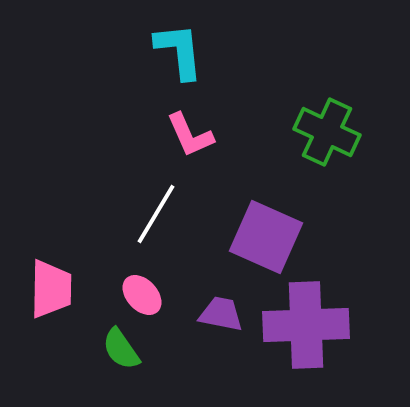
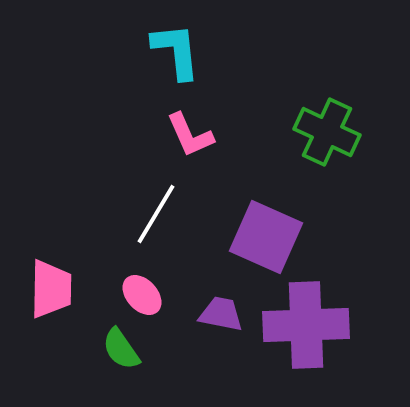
cyan L-shape: moved 3 px left
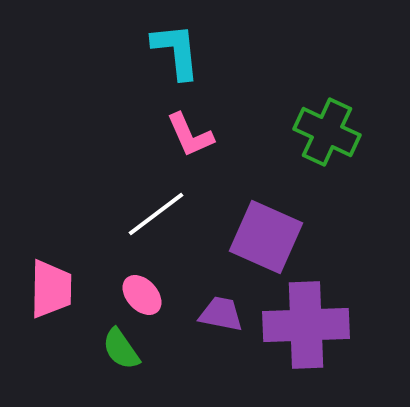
white line: rotated 22 degrees clockwise
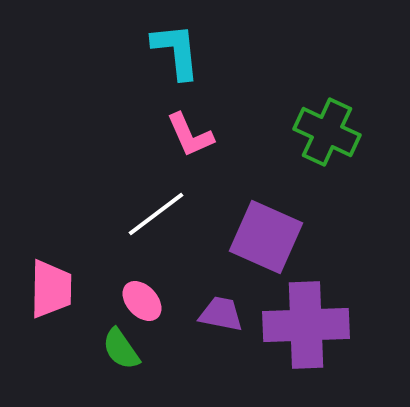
pink ellipse: moved 6 px down
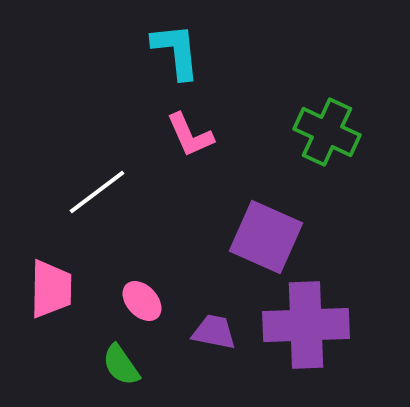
white line: moved 59 px left, 22 px up
purple trapezoid: moved 7 px left, 18 px down
green semicircle: moved 16 px down
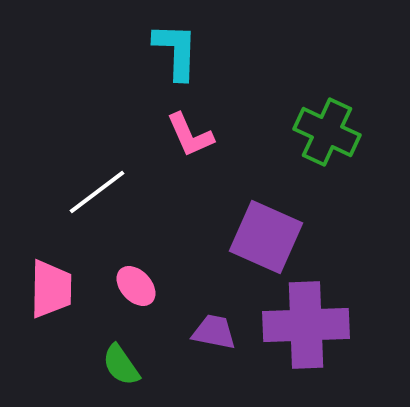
cyan L-shape: rotated 8 degrees clockwise
pink ellipse: moved 6 px left, 15 px up
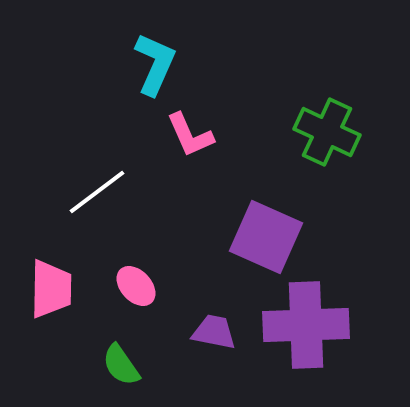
cyan L-shape: moved 21 px left, 13 px down; rotated 22 degrees clockwise
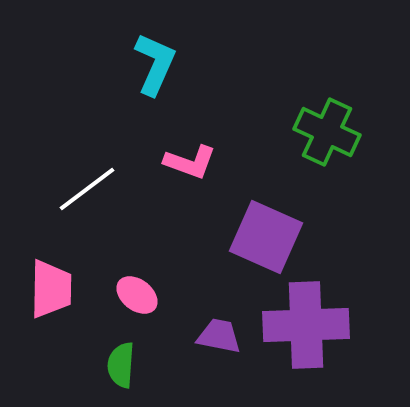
pink L-shape: moved 27 px down; rotated 46 degrees counterclockwise
white line: moved 10 px left, 3 px up
pink ellipse: moved 1 px right, 9 px down; rotated 9 degrees counterclockwise
purple trapezoid: moved 5 px right, 4 px down
green semicircle: rotated 39 degrees clockwise
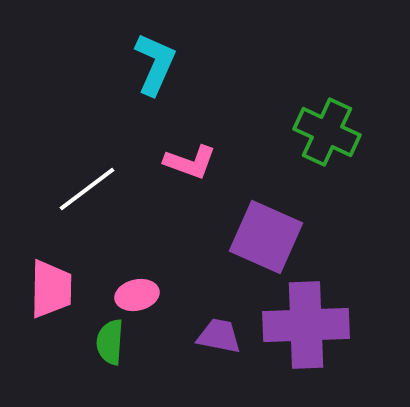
pink ellipse: rotated 51 degrees counterclockwise
green semicircle: moved 11 px left, 23 px up
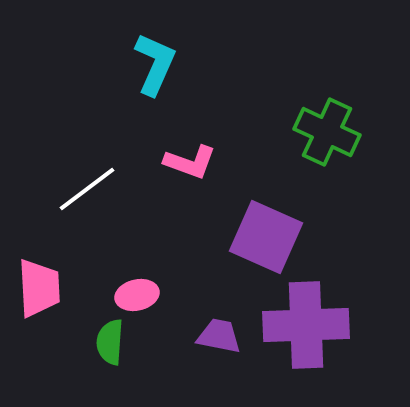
pink trapezoid: moved 12 px left, 1 px up; rotated 4 degrees counterclockwise
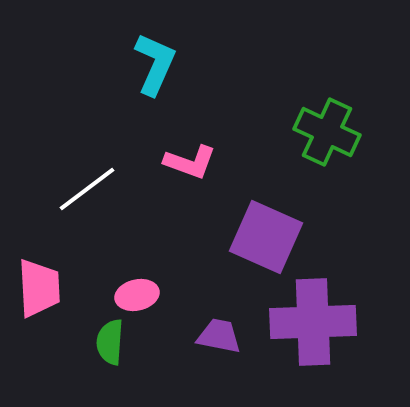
purple cross: moved 7 px right, 3 px up
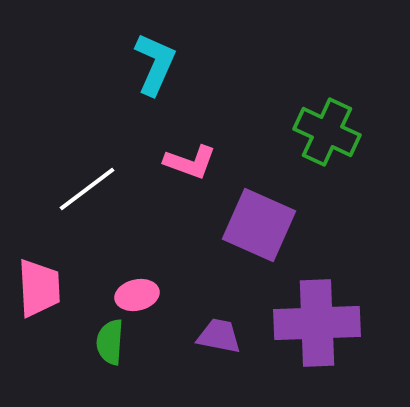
purple square: moved 7 px left, 12 px up
purple cross: moved 4 px right, 1 px down
